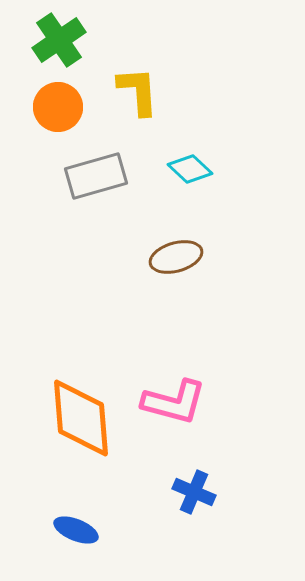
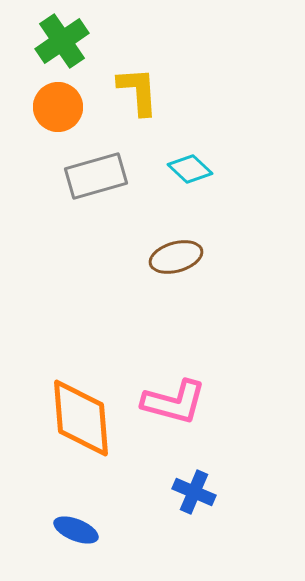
green cross: moved 3 px right, 1 px down
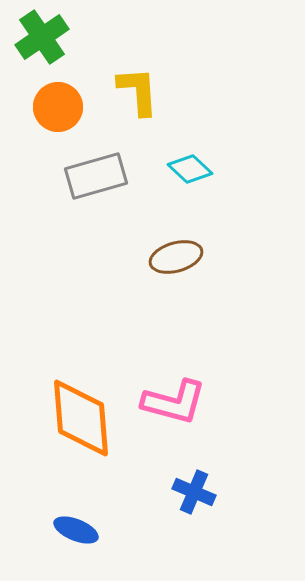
green cross: moved 20 px left, 4 px up
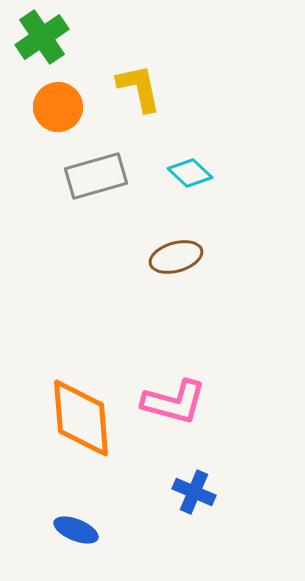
yellow L-shape: moved 1 px right, 3 px up; rotated 8 degrees counterclockwise
cyan diamond: moved 4 px down
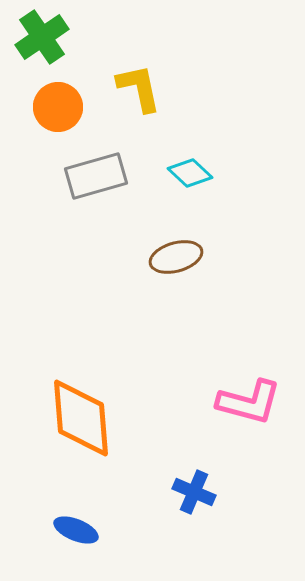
pink L-shape: moved 75 px right
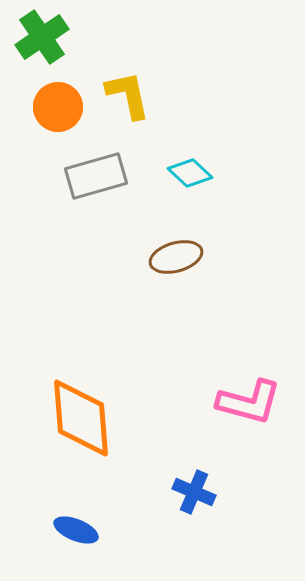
yellow L-shape: moved 11 px left, 7 px down
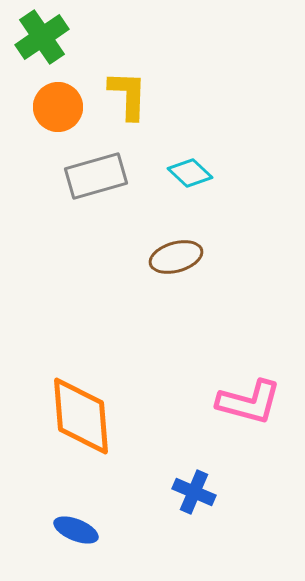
yellow L-shape: rotated 14 degrees clockwise
orange diamond: moved 2 px up
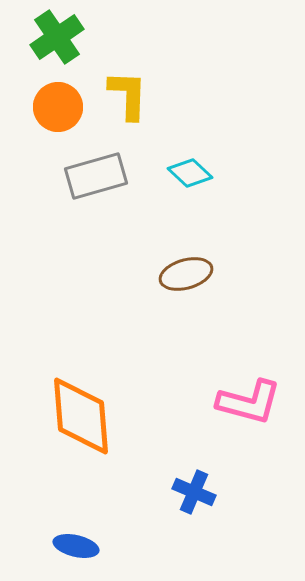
green cross: moved 15 px right
brown ellipse: moved 10 px right, 17 px down
blue ellipse: moved 16 px down; rotated 9 degrees counterclockwise
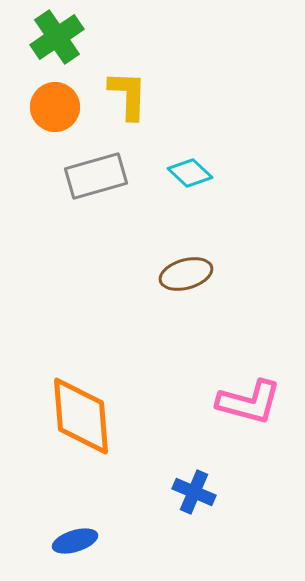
orange circle: moved 3 px left
blue ellipse: moved 1 px left, 5 px up; rotated 30 degrees counterclockwise
